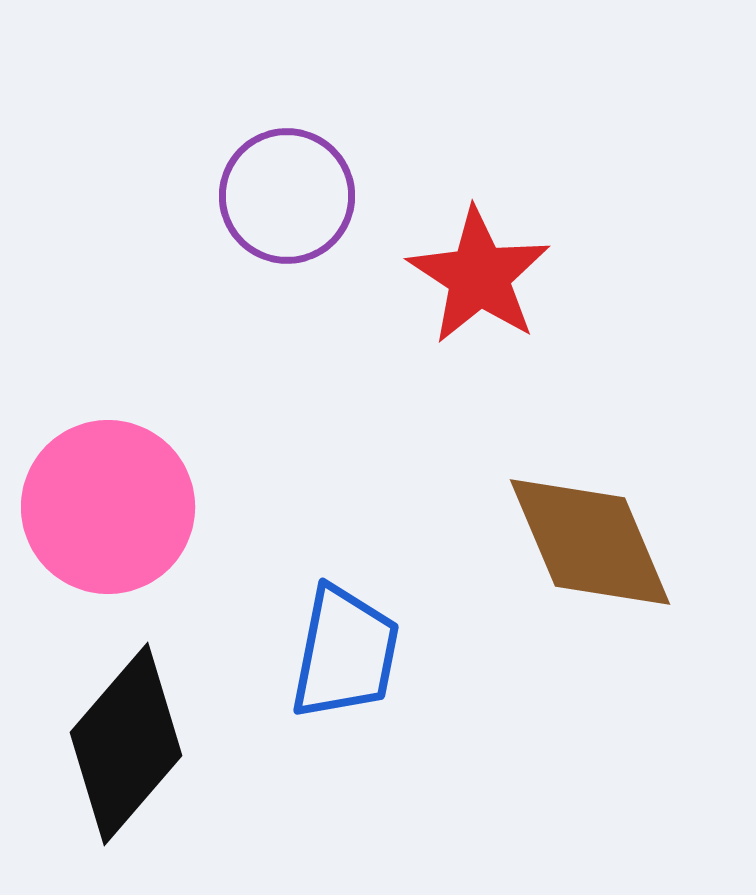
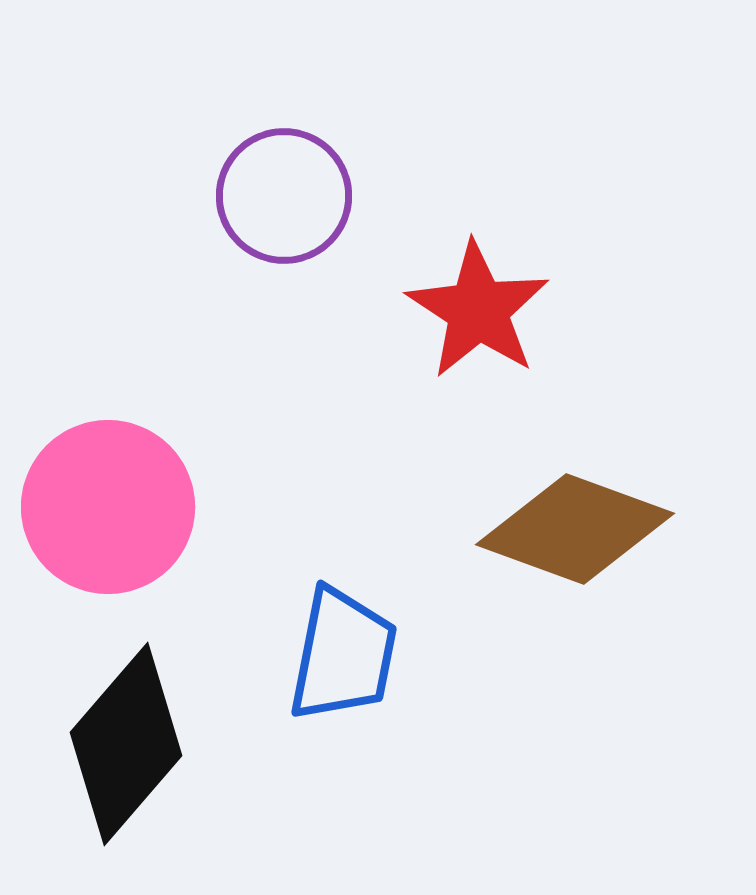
purple circle: moved 3 px left
red star: moved 1 px left, 34 px down
brown diamond: moved 15 px left, 13 px up; rotated 47 degrees counterclockwise
blue trapezoid: moved 2 px left, 2 px down
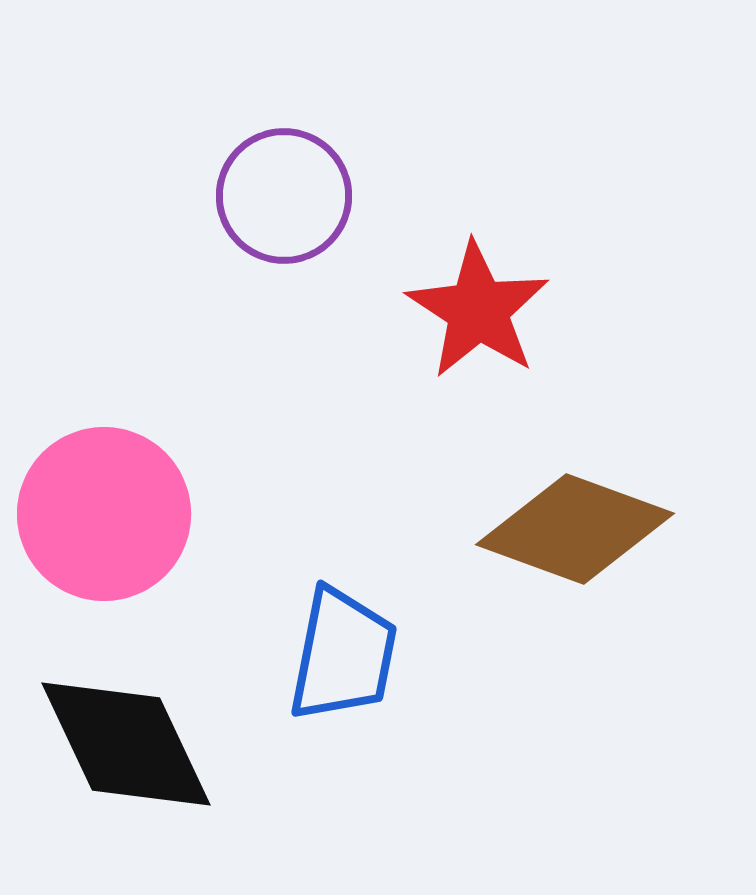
pink circle: moved 4 px left, 7 px down
black diamond: rotated 66 degrees counterclockwise
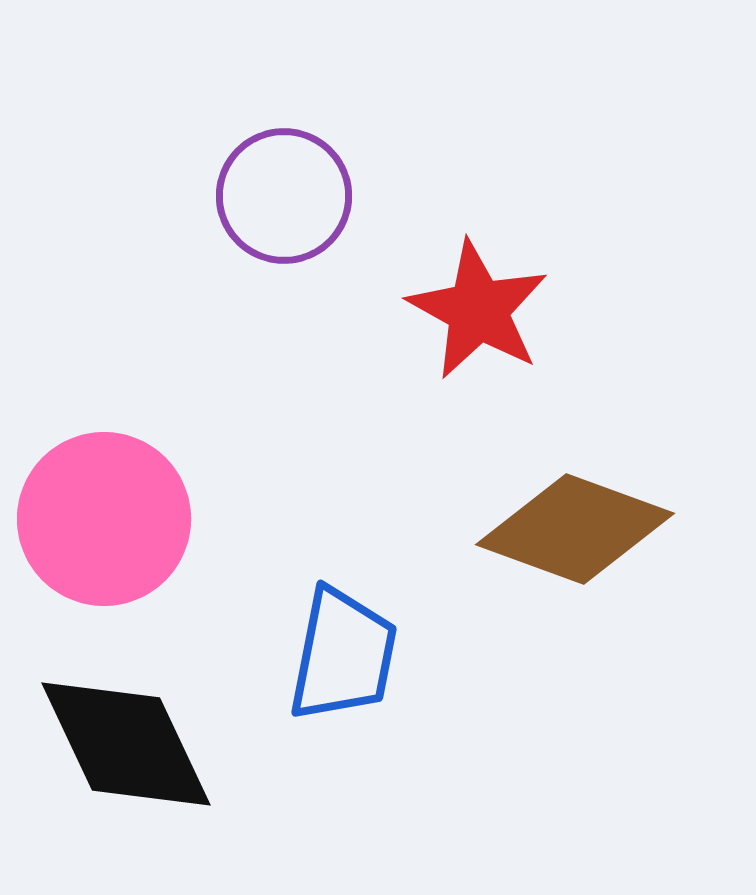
red star: rotated 4 degrees counterclockwise
pink circle: moved 5 px down
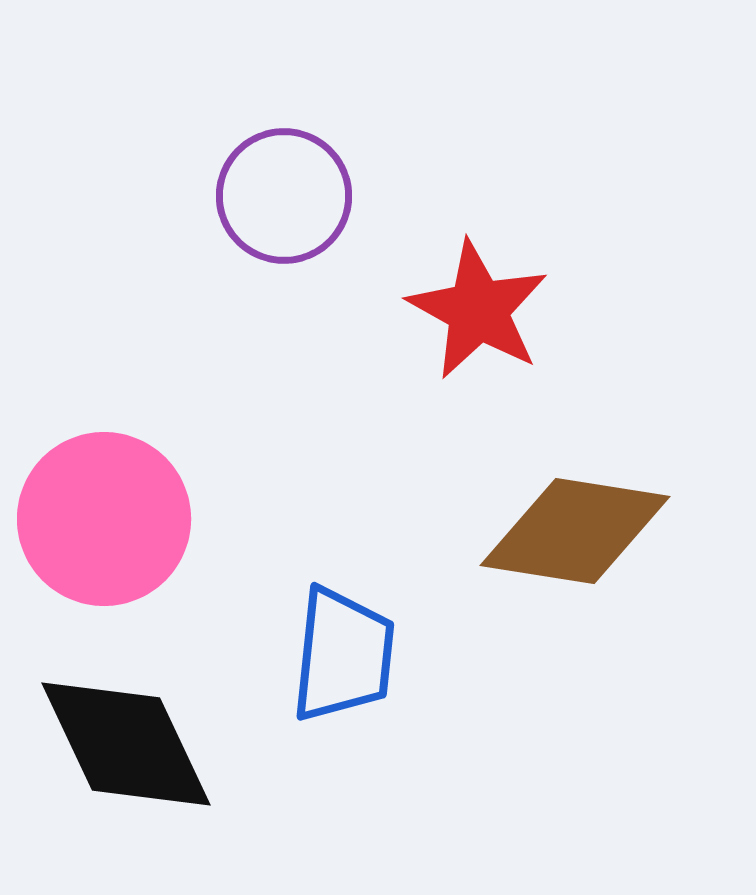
brown diamond: moved 2 px down; rotated 11 degrees counterclockwise
blue trapezoid: rotated 5 degrees counterclockwise
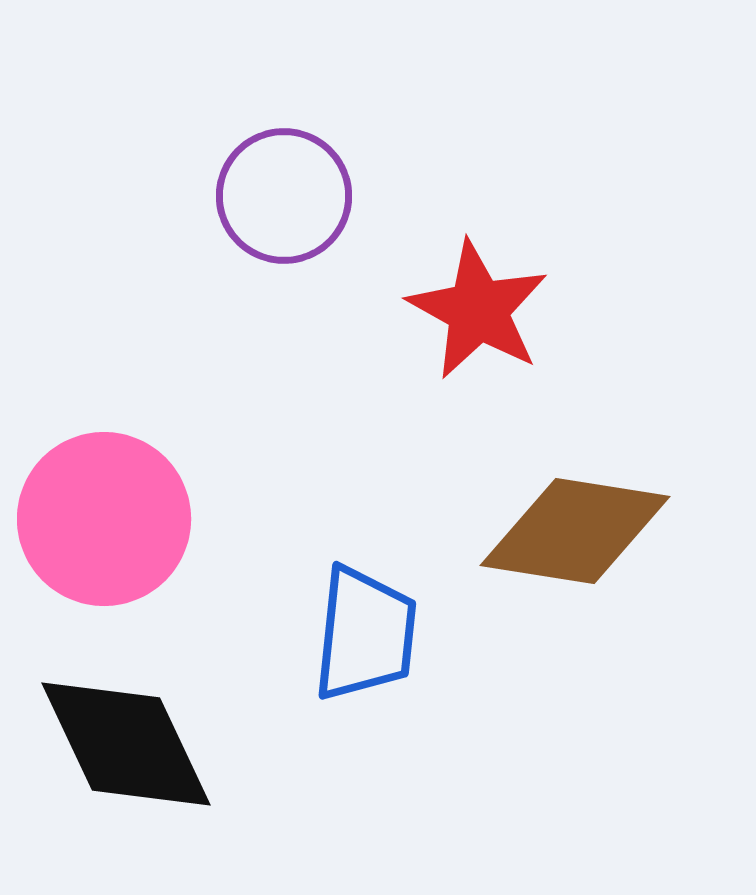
blue trapezoid: moved 22 px right, 21 px up
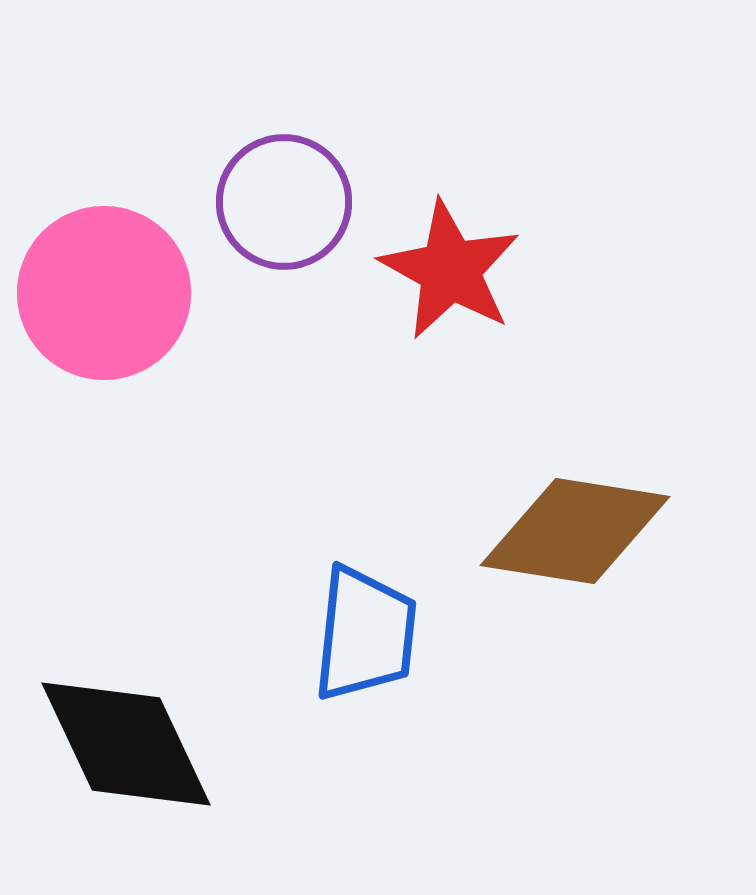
purple circle: moved 6 px down
red star: moved 28 px left, 40 px up
pink circle: moved 226 px up
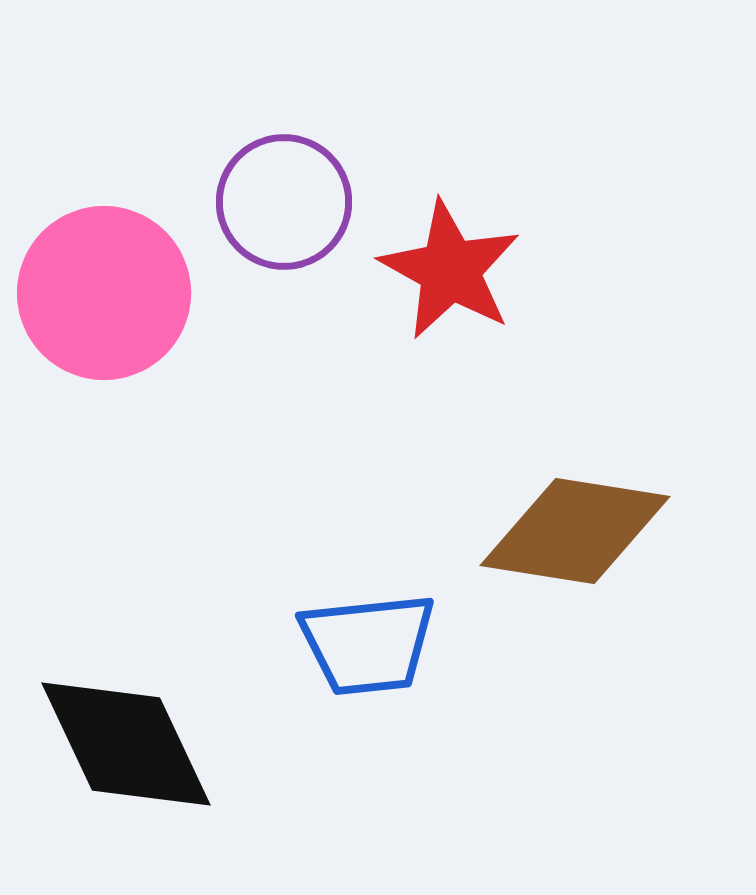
blue trapezoid: moved 3 px right, 10 px down; rotated 78 degrees clockwise
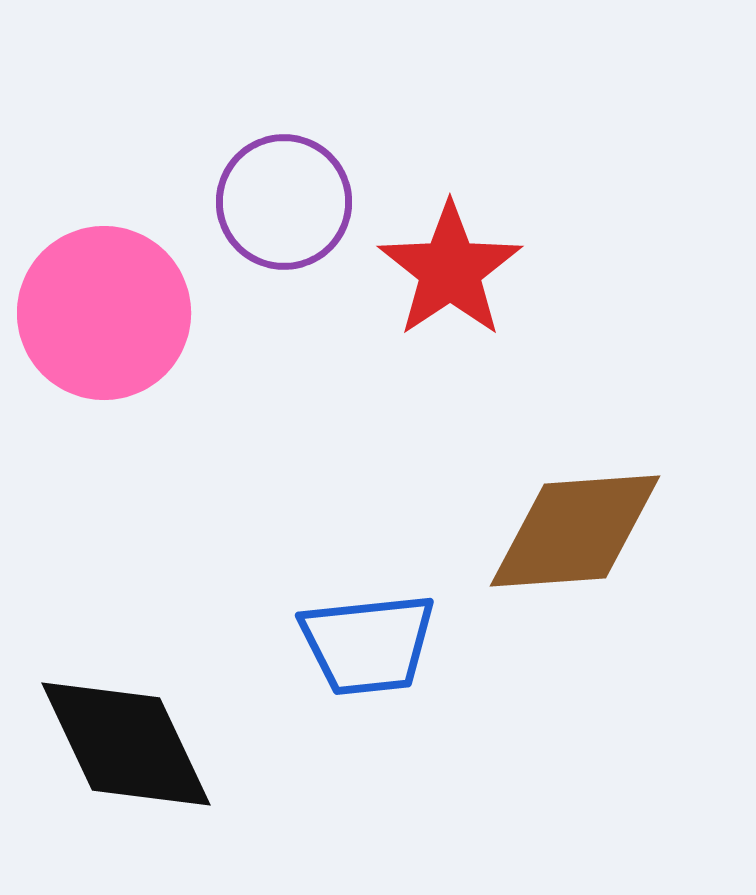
red star: rotated 9 degrees clockwise
pink circle: moved 20 px down
brown diamond: rotated 13 degrees counterclockwise
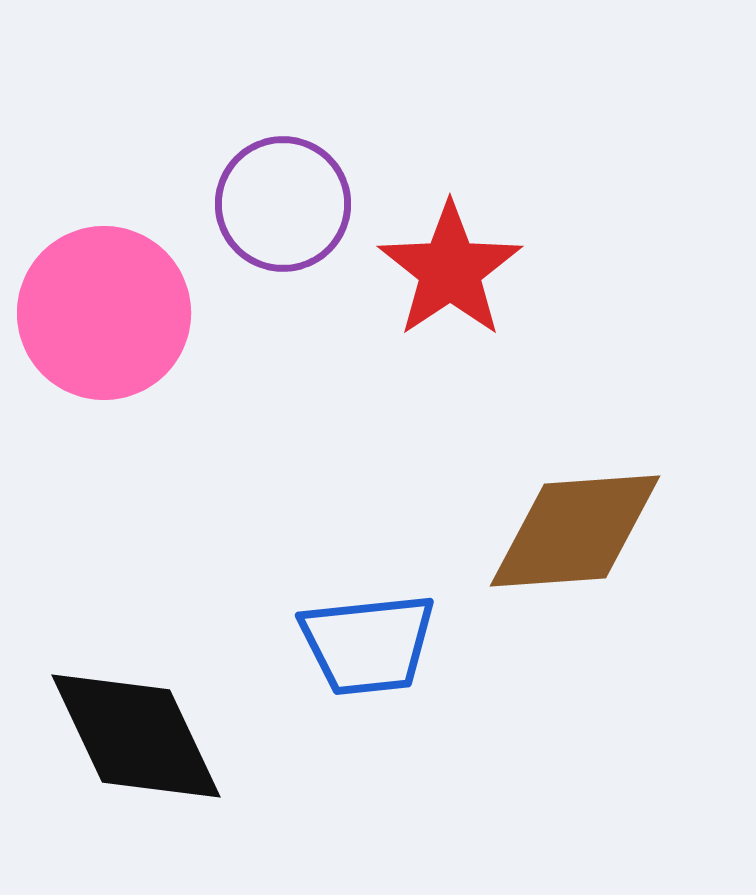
purple circle: moved 1 px left, 2 px down
black diamond: moved 10 px right, 8 px up
